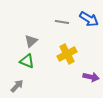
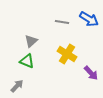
yellow cross: rotated 30 degrees counterclockwise
purple arrow: moved 4 px up; rotated 35 degrees clockwise
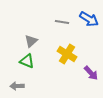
gray arrow: rotated 136 degrees counterclockwise
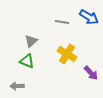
blue arrow: moved 2 px up
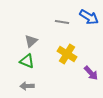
gray arrow: moved 10 px right
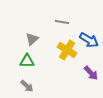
blue arrow: moved 23 px down
gray triangle: moved 1 px right, 2 px up
yellow cross: moved 4 px up
green triangle: rotated 21 degrees counterclockwise
gray arrow: rotated 136 degrees counterclockwise
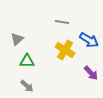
gray triangle: moved 15 px left
yellow cross: moved 2 px left
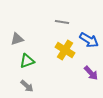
gray triangle: rotated 24 degrees clockwise
green triangle: rotated 21 degrees counterclockwise
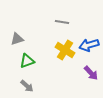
blue arrow: moved 5 px down; rotated 132 degrees clockwise
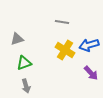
green triangle: moved 3 px left, 2 px down
gray arrow: moved 1 px left; rotated 32 degrees clockwise
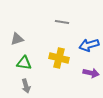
yellow cross: moved 6 px left, 8 px down; rotated 18 degrees counterclockwise
green triangle: rotated 28 degrees clockwise
purple arrow: rotated 35 degrees counterclockwise
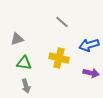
gray line: rotated 32 degrees clockwise
